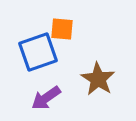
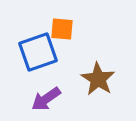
purple arrow: moved 1 px down
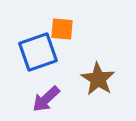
purple arrow: rotated 8 degrees counterclockwise
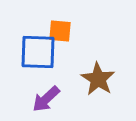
orange square: moved 2 px left, 2 px down
blue square: rotated 21 degrees clockwise
